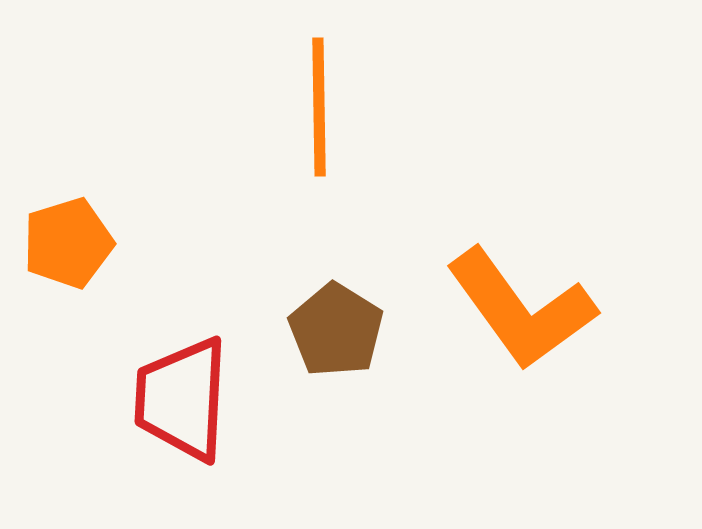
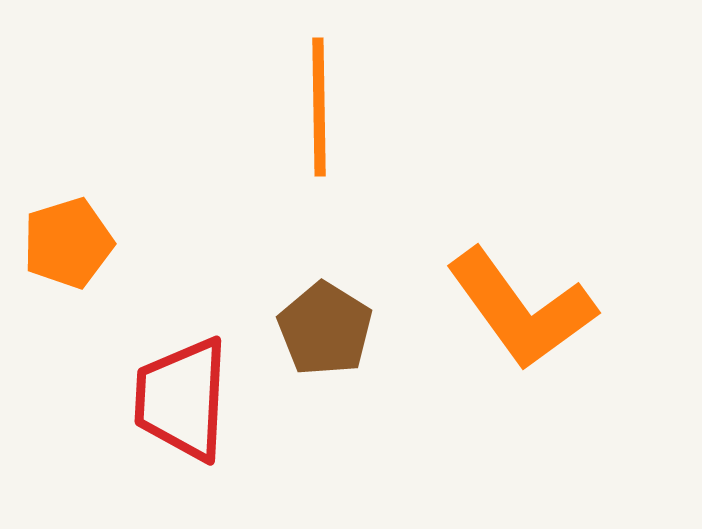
brown pentagon: moved 11 px left, 1 px up
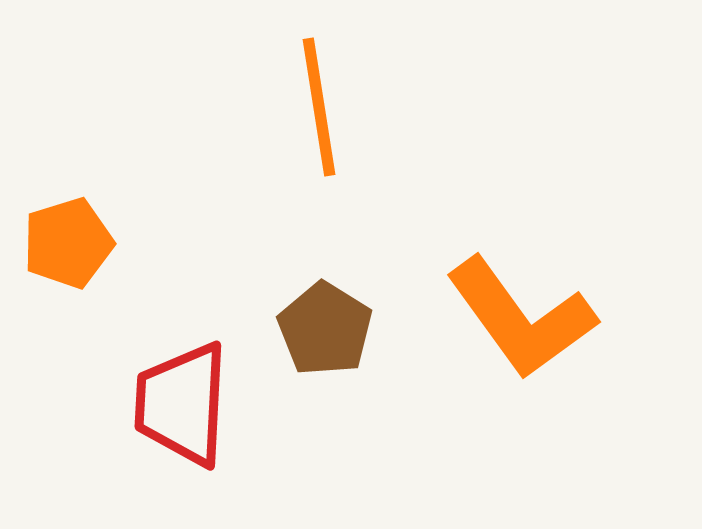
orange line: rotated 8 degrees counterclockwise
orange L-shape: moved 9 px down
red trapezoid: moved 5 px down
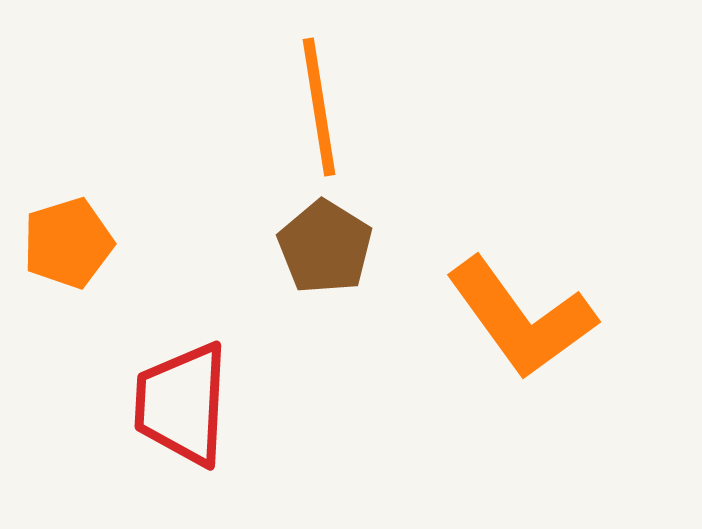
brown pentagon: moved 82 px up
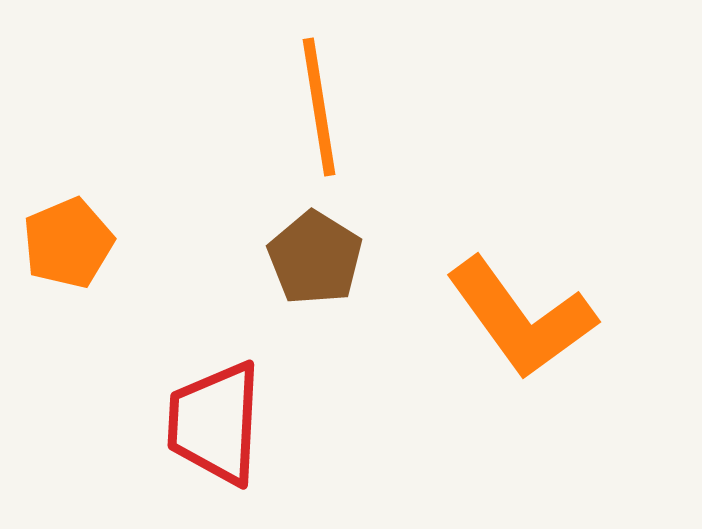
orange pentagon: rotated 6 degrees counterclockwise
brown pentagon: moved 10 px left, 11 px down
red trapezoid: moved 33 px right, 19 px down
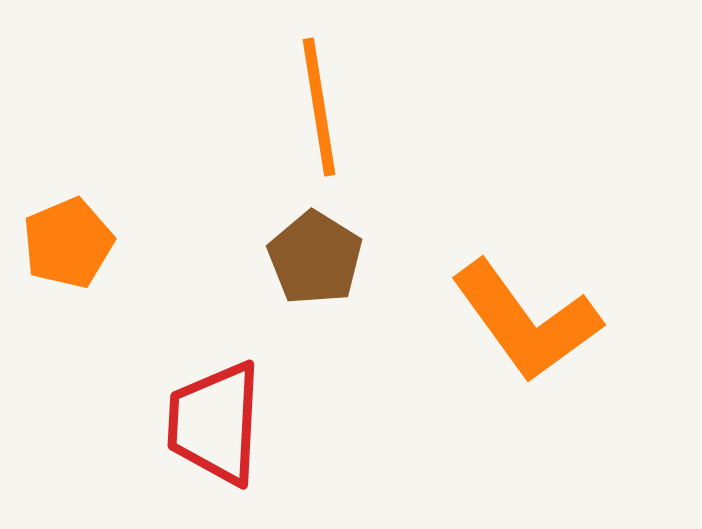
orange L-shape: moved 5 px right, 3 px down
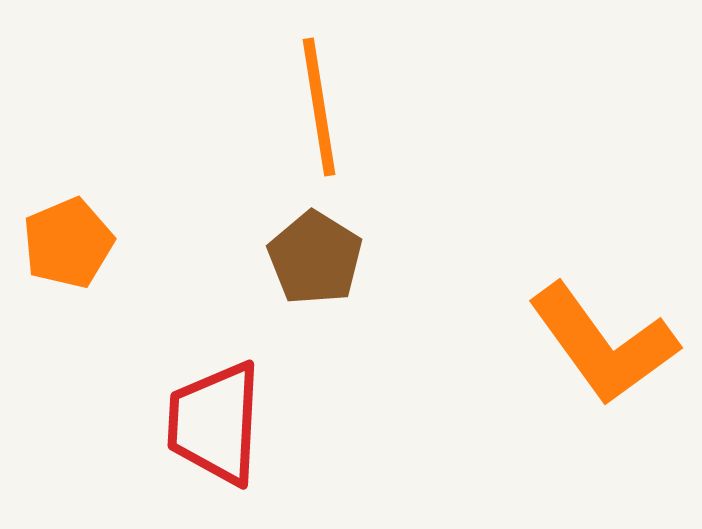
orange L-shape: moved 77 px right, 23 px down
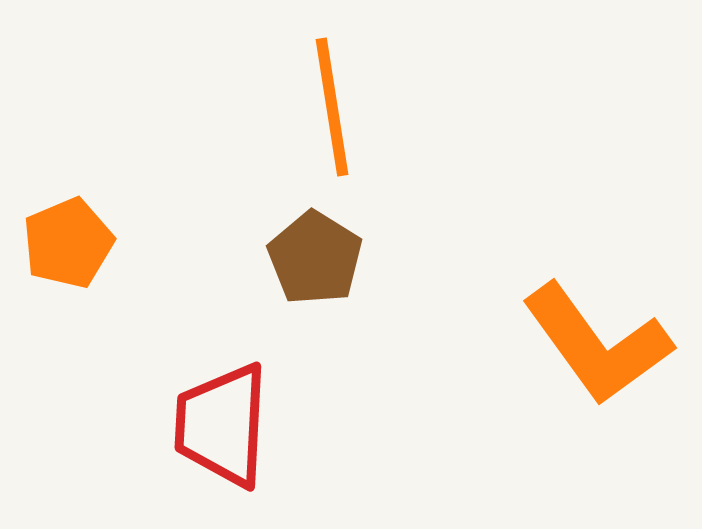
orange line: moved 13 px right
orange L-shape: moved 6 px left
red trapezoid: moved 7 px right, 2 px down
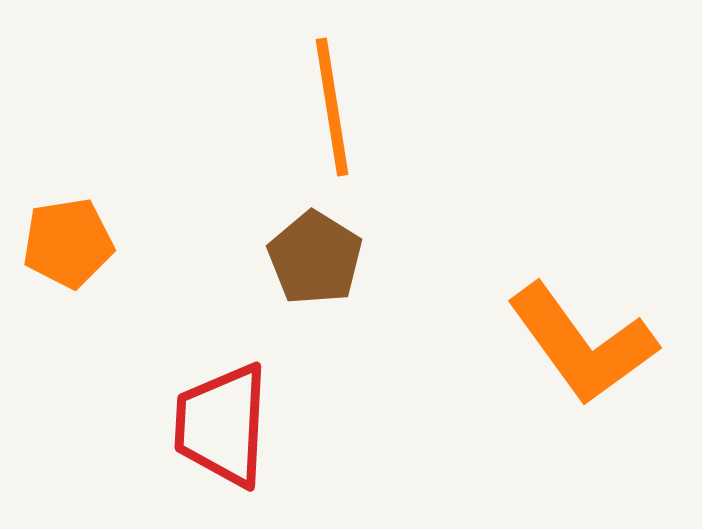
orange pentagon: rotated 14 degrees clockwise
orange L-shape: moved 15 px left
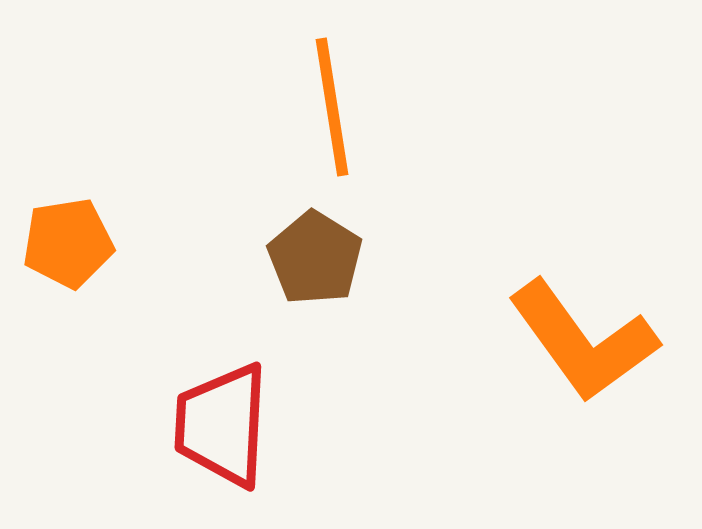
orange L-shape: moved 1 px right, 3 px up
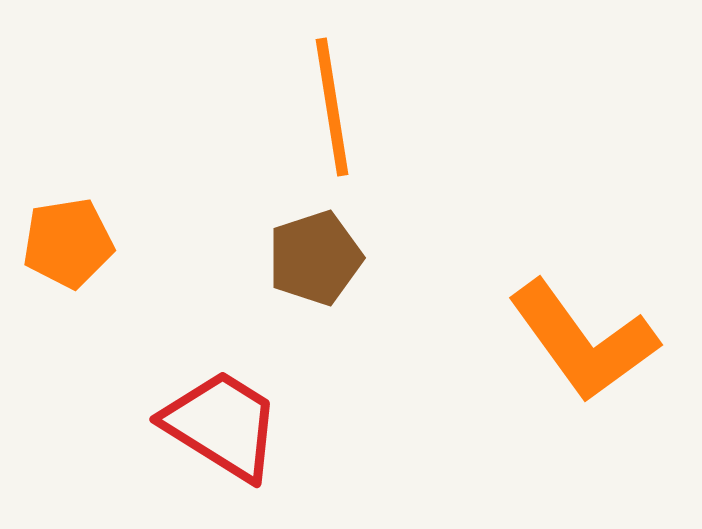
brown pentagon: rotated 22 degrees clockwise
red trapezoid: rotated 119 degrees clockwise
